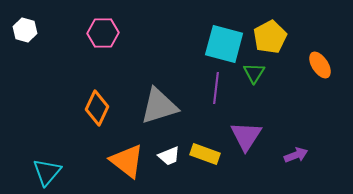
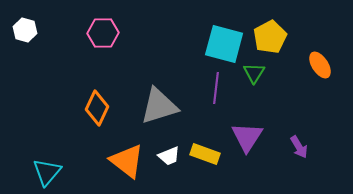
purple triangle: moved 1 px right, 1 px down
purple arrow: moved 3 px right, 8 px up; rotated 80 degrees clockwise
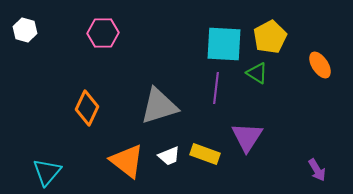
cyan square: rotated 12 degrees counterclockwise
green triangle: moved 3 px right; rotated 30 degrees counterclockwise
orange diamond: moved 10 px left
purple arrow: moved 18 px right, 23 px down
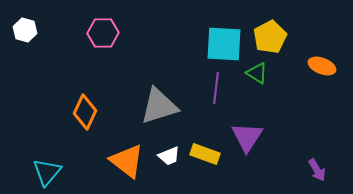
orange ellipse: moved 2 px right, 1 px down; rotated 36 degrees counterclockwise
orange diamond: moved 2 px left, 4 px down
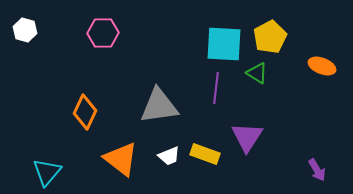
gray triangle: rotated 9 degrees clockwise
orange triangle: moved 6 px left, 2 px up
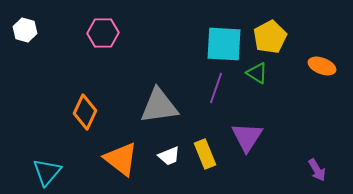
purple line: rotated 12 degrees clockwise
yellow rectangle: rotated 48 degrees clockwise
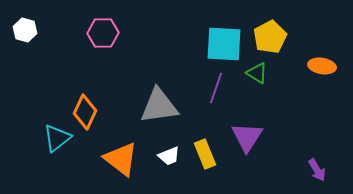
orange ellipse: rotated 12 degrees counterclockwise
cyan triangle: moved 10 px right, 34 px up; rotated 12 degrees clockwise
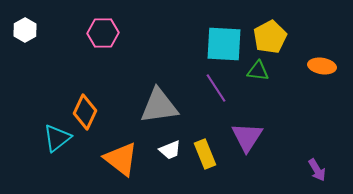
white hexagon: rotated 15 degrees clockwise
green triangle: moved 1 px right, 2 px up; rotated 25 degrees counterclockwise
purple line: rotated 52 degrees counterclockwise
white trapezoid: moved 1 px right, 6 px up
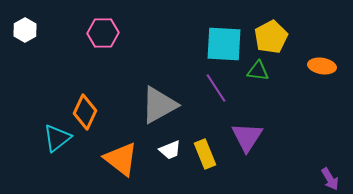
yellow pentagon: moved 1 px right
gray triangle: moved 1 px up; rotated 21 degrees counterclockwise
purple arrow: moved 13 px right, 9 px down
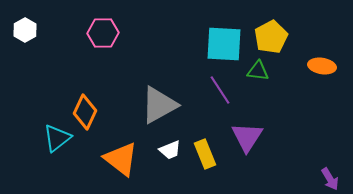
purple line: moved 4 px right, 2 px down
